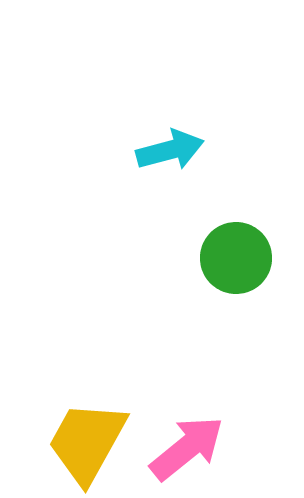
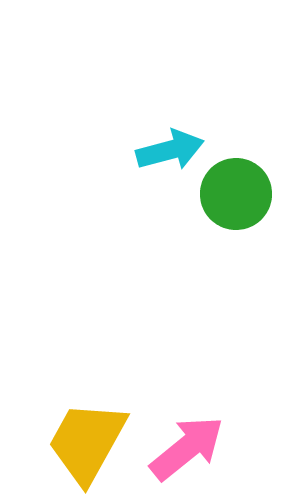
green circle: moved 64 px up
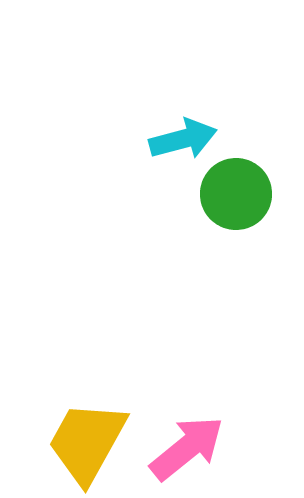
cyan arrow: moved 13 px right, 11 px up
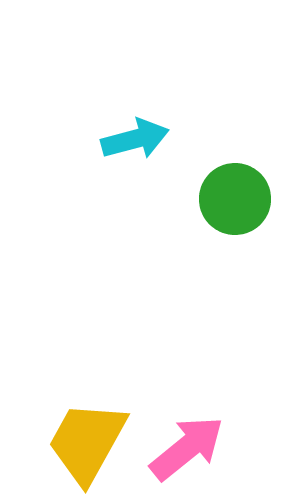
cyan arrow: moved 48 px left
green circle: moved 1 px left, 5 px down
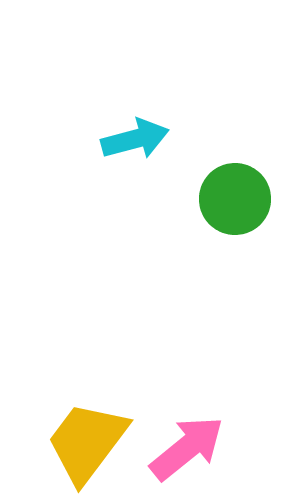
yellow trapezoid: rotated 8 degrees clockwise
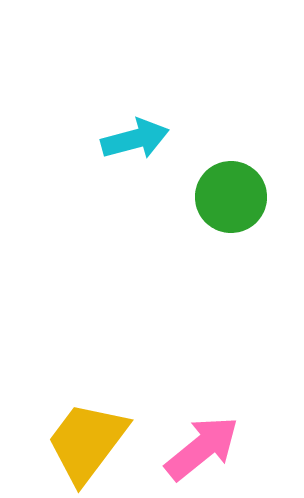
green circle: moved 4 px left, 2 px up
pink arrow: moved 15 px right
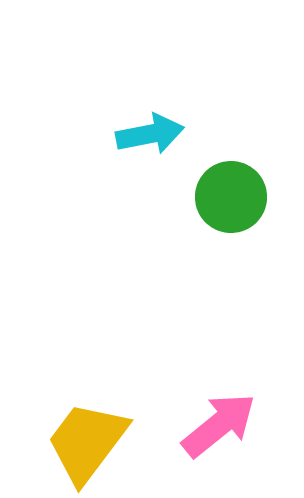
cyan arrow: moved 15 px right, 5 px up; rotated 4 degrees clockwise
pink arrow: moved 17 px right, 23 px up
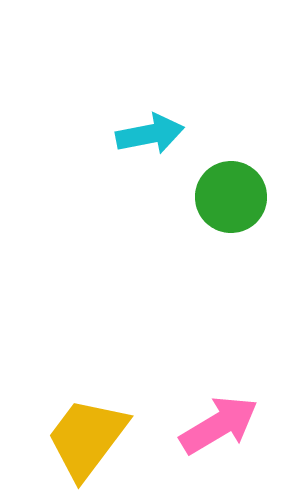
pink arrow: rotated 8 degrees clockwise
yellow trapezoid: moved 4 px up
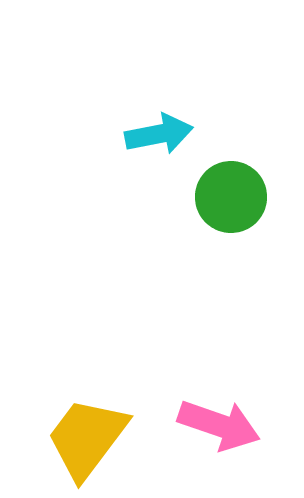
cyan arrow: moved 9 px right
pink arrow: rotated 50 degrees clockwise
